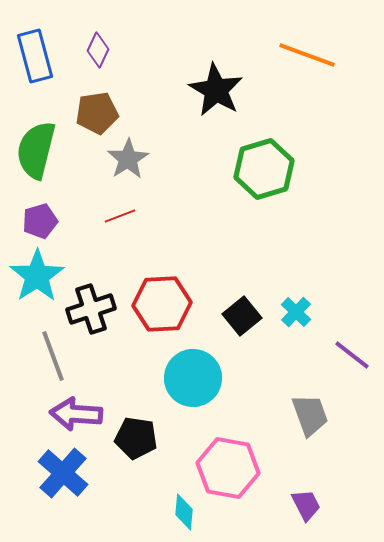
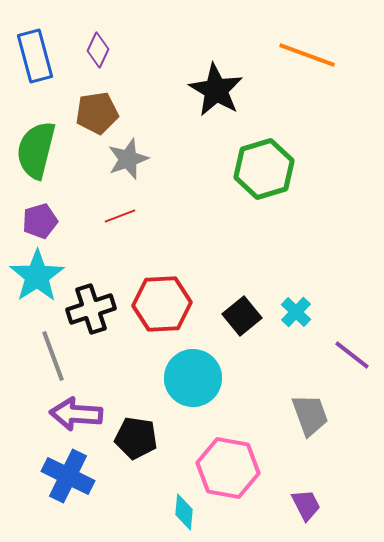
gray star: rotated 12 degrees clockwise
blue cross: moved 5 px right, 3 px down; rotated 15 degrees counterclockwise
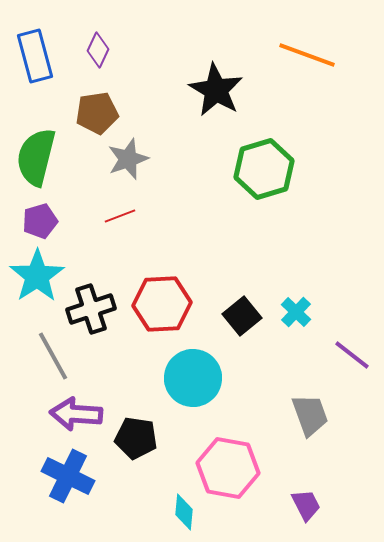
green semicircle: moved 7 px down
gray line: rotated 9 degrees counterclockwise
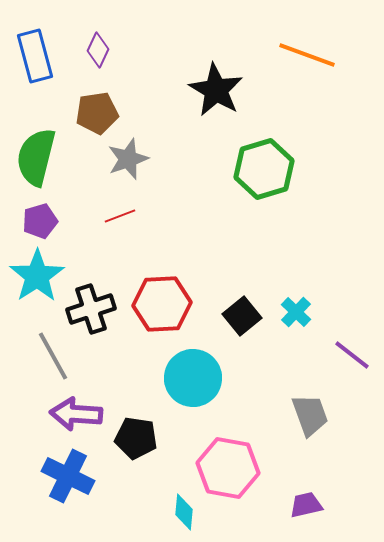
purple trapezoid: rotated 76 degrees counterclockwise
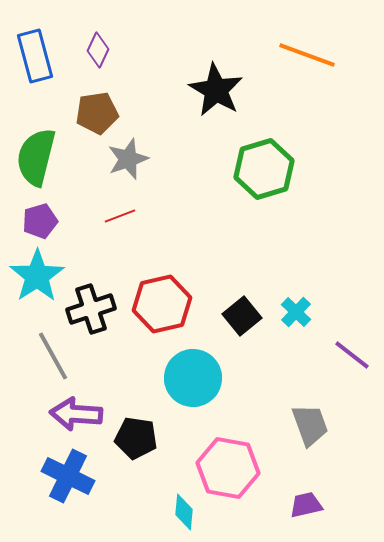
red hexagon: rotated 10 degrees counterclockwise
gray trapezoid: moved 10 px down
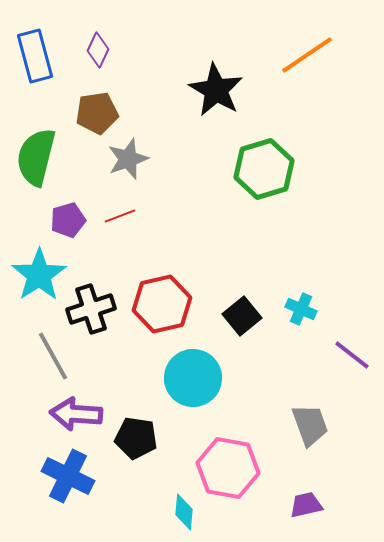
orange line: rotated 54 degrees counterclockwise
purple pentagon: moved 28 px right, 1 px up
cyan star: moved 2 px right, 1 px up
cyan cross: moved 5 px right, 3 px up; rotated 20 degrees counterclockwise
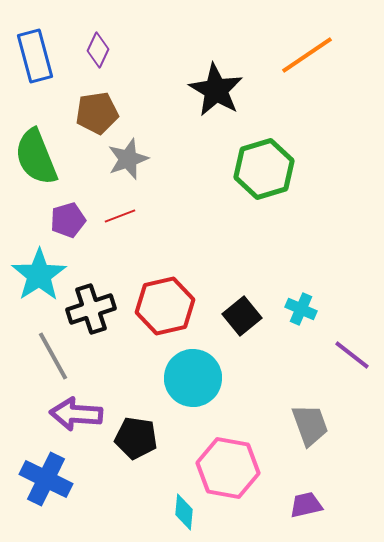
green semicircle: rotated 36 degrees counterclockwise
red hexagon: moved 3 px right, 2 px down
blue cross: moved 22 px left, 3 px down
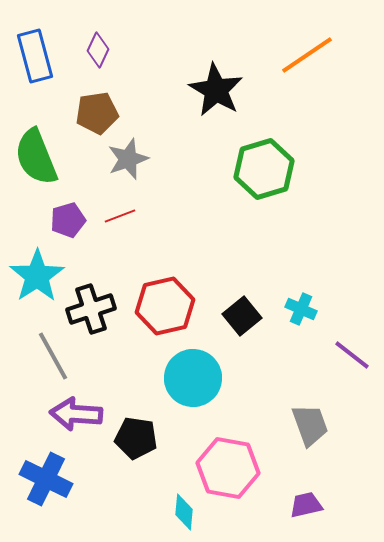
cyan star: moved 2 px left, 1 px down
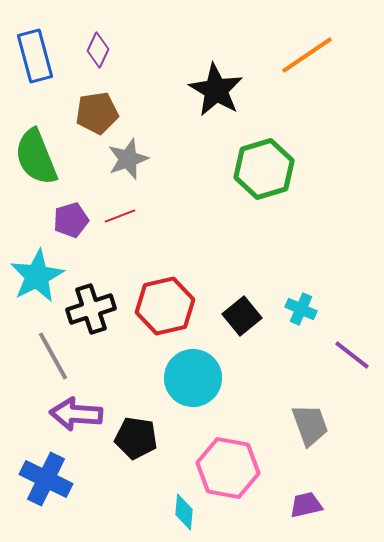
purple pentagon: moved 3 px right
cyan star: rotated 6 degrees clockwise
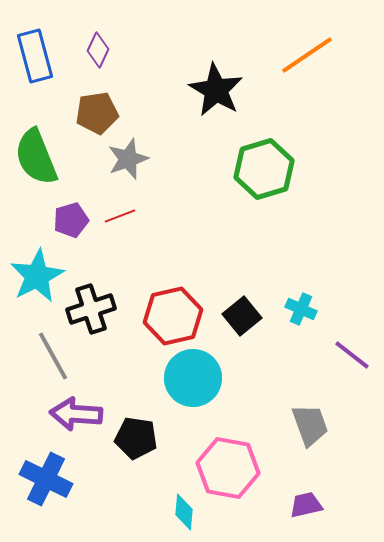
red hexagon: moved 8 px right, 10 px down
